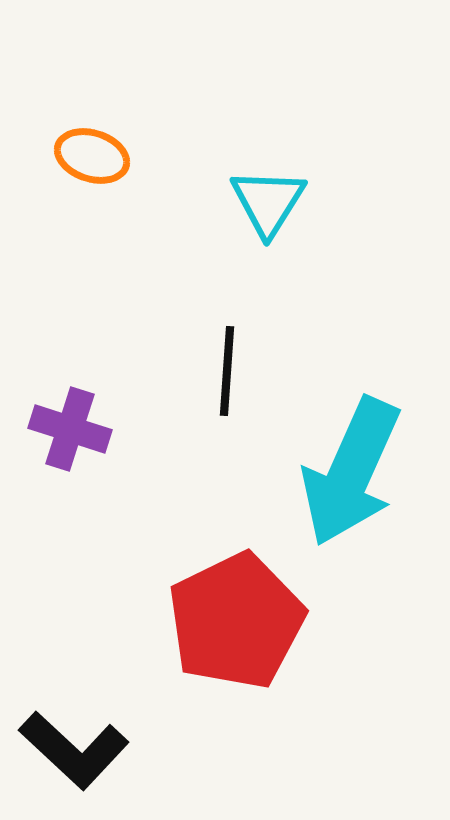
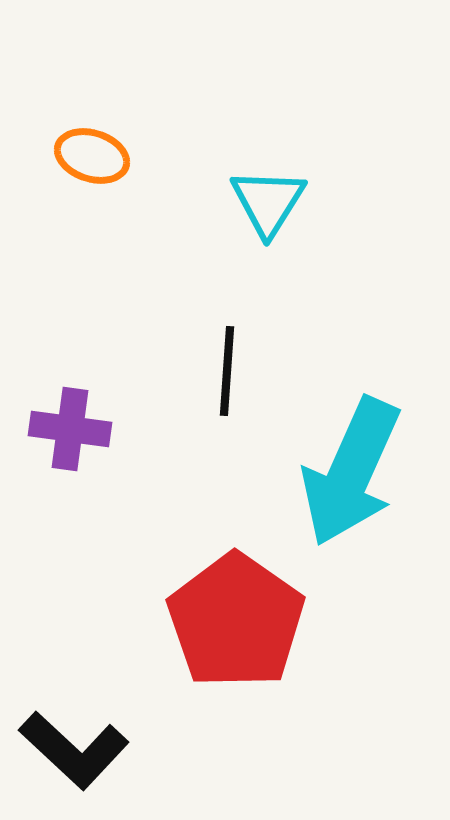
purple cross: rotated 10 degrees counterclockwise
red pentagon: rotated 11 degrees counterclockwise
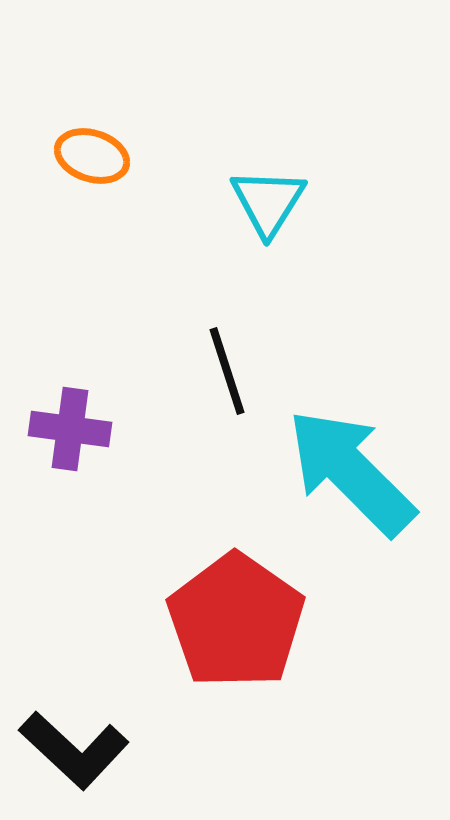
black line: rotated 22 degrees counterclockwise
cyan arrow: rotated 111 degrees clockwise
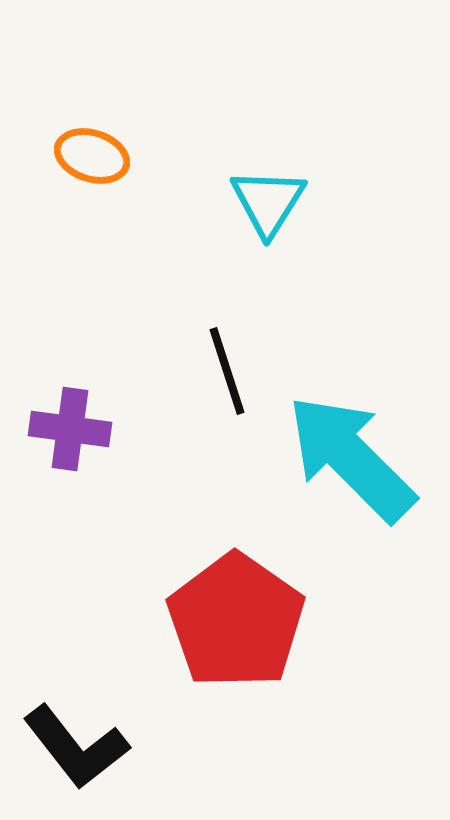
cyan arrow: moved 14 px up
black L-shape: moved 2 px right, 3 px up; rotated 9 degrees clockwise
